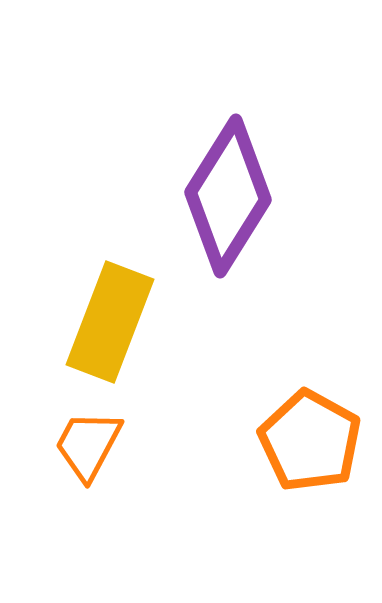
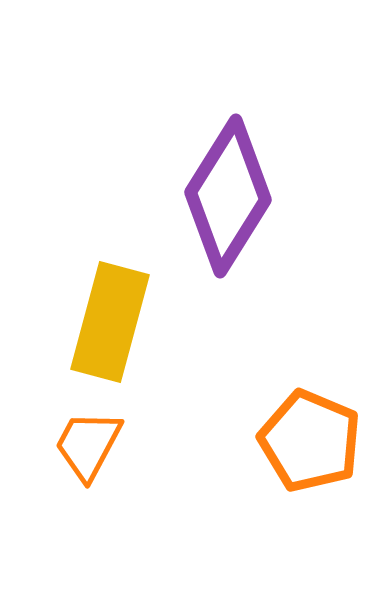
yellow rectangle: rotated 6 degrees counterclockwise
orange pentagon: rotated 6 degrees counterclockwise
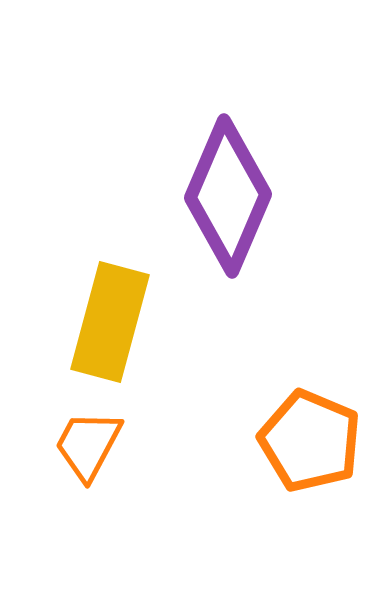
purple diamond: rotated 9 degrees counterclockwise
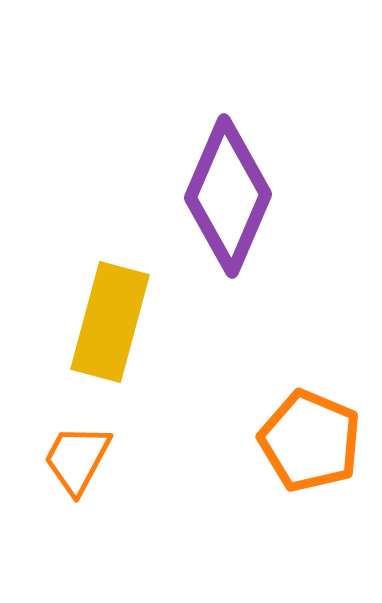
orange trapezoid: moved 11 px left, 14 px down
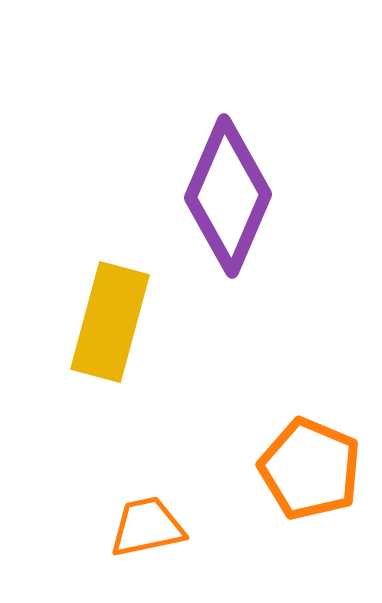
orange pentagon: moved 28 px down
orange trapezoid: moved 70 px right, 68 px down; rotated 50 degrees clockwise
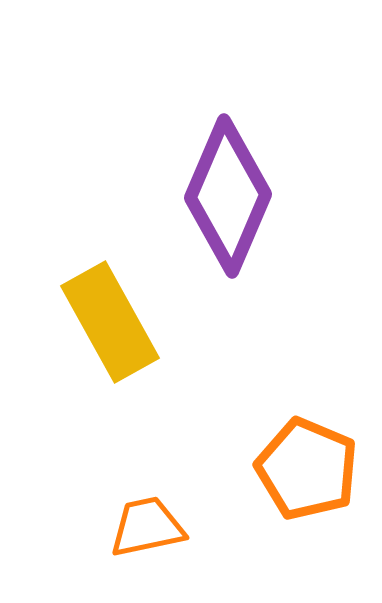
yellow rectangle: rotated 44 degrees counterclockwise
orange pentagon: moved 3 px left
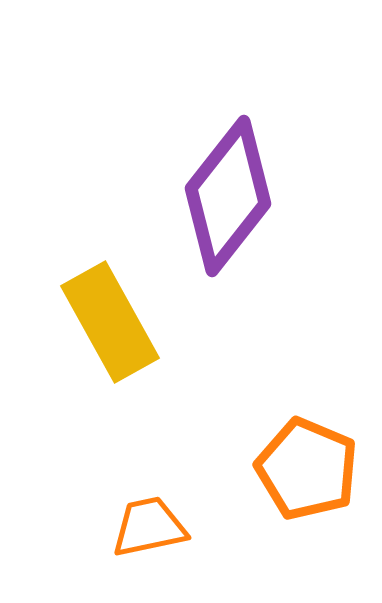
purple diamond: rotated 15 degrees clockwise
orange trapezoid: moved 2 px right
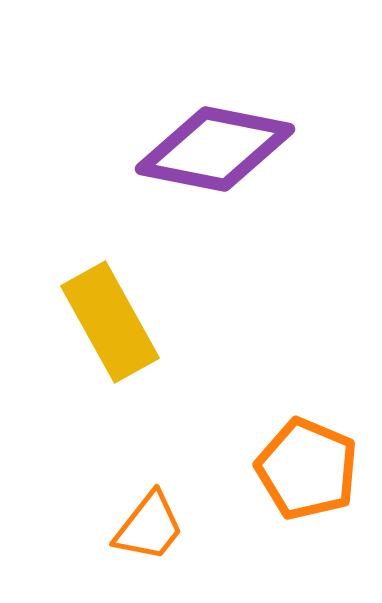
purple diamond: moved 13 px left, 47 px up; rotated 63 degrees clockwise
orange trapezoid: rotated 140 degrees clockwise
